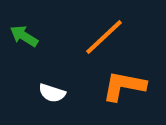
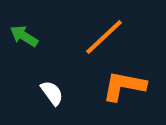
white semicircle: rotated 144 degrees counterclockwise
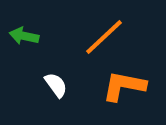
green arrow: rotated 20 degrees counterclockwise
white semicircle: moved 4 px right, 8 px up
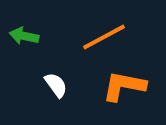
orange line: rotated 15 degrees clockwise
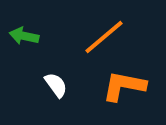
orange line: rotated 12 degrees counterclockwise
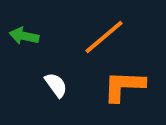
orange L-shape: rotated 9 degrees counterclockwise
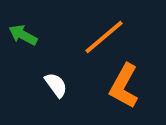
green arrow: moved 1 px left, 1 px up; rotated 16 degrees clockwise
orange L-shape: rotated 63 degrees counterclockwise
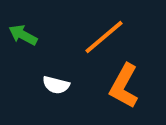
white semicircle: rotated 140 degrees clockwise
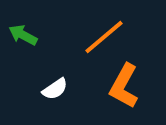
white semicircle: moved 1 px left, 4 px down; rotated 48 degrees counterclockwise
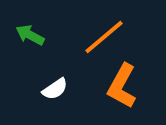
green arrow: moved 7 px right
orange L-shape: moved 2 px left
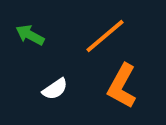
orange line: moved 1 px right, 1 px up
